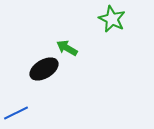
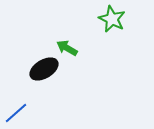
blue line: rotated 15 degrees counterclockwise
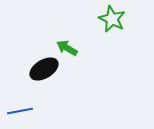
blue line: moved 4 px right, 2 px up; rotated 30 degrees clockwise
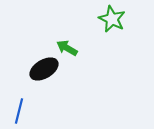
blue line: moved 1 px left; rotated 65 degrees counterclockwise
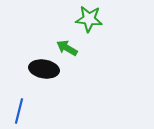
green star: moved 23 px left; rotated 20 degrees counterclockwise
black ellipse: rotated 40 degrees clockwise
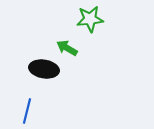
green star: moved 1 px right; rotated 12 degrees counterclockwise
blue line: moved 8 px right
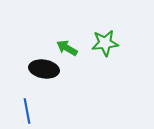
green star: moved 15 px right, 24 px down
blue line: rotated 25 degrees counterclockwise
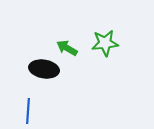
blue line: moved 1 px right; rotated 15 degrees clockwise
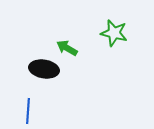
green star: moved 9 px right, 10 px up; rotated 20 degrees clockwise
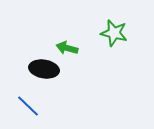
green arrow: rotated 15 degrees counterclockwise
blue line: moved 5 px up; rotated 50 degrees counterclockwise
